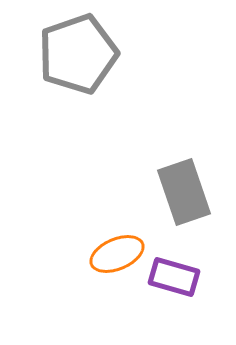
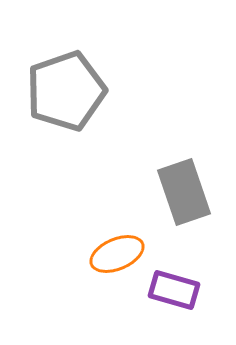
gray pentagon: moved 12 px left, 37 px down
purple rectangle: moved 13 px down
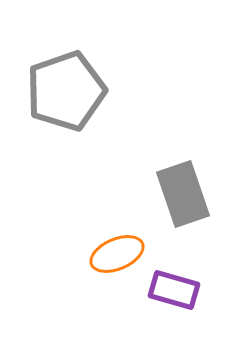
gray rectangle: moved 1 px left, 2 px down
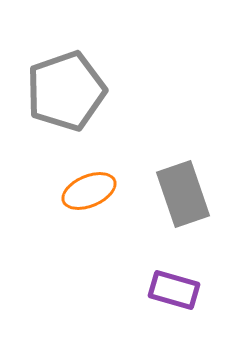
orange ellipse: moved 28 px left, 63 px up
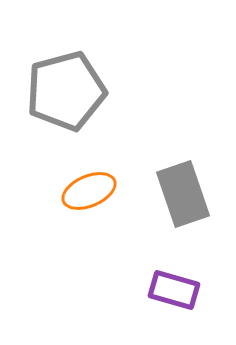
gray pentagon: rotated 4 degrees clockwise
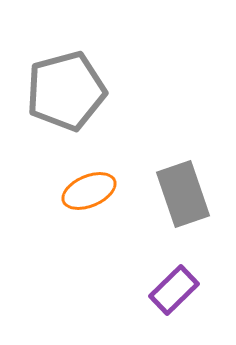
purple rectangle: rotated 60 degrees counterclockwise
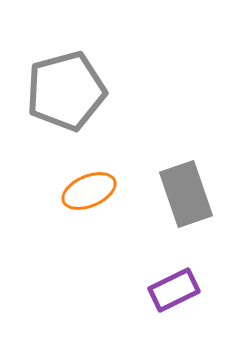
gray rectangle: moved 3 px right
purple rectangle: rotated 18 degrees clockwise
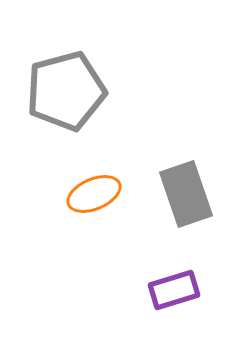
orange ellipse: moved 5 px right, 3 px down
purple rectangle: rotated 9 degrees clockwise
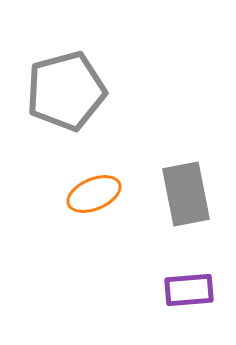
gray rectangle: rotated 8 degrees clockwise
purple rectangle: moved 15 px right; rotated 12 degrees clockwise
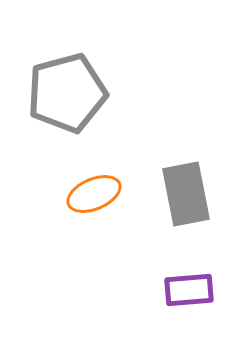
gray pentagon: moved 1 px right, 2 px down
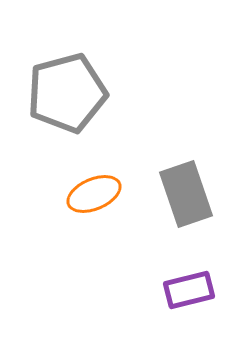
gray rectangle: rotated 8 degrees counterclockwise
purple rectangle: rotated 9 degrees counterclockwise
